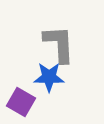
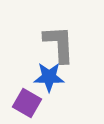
purple square: moved 6 px right, 1 px down
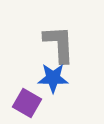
blue star: moved 4 px right, 1 px down
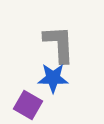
purple square: moved 1 px right, 2 px down
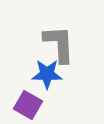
blue star: moved 6 px left, 4 px up
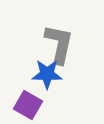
gray L-shape: rotated 15 degrees clockwise
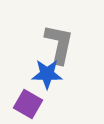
purple square: moved 1 px up
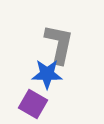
purple square: moved 5 px right
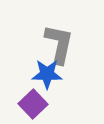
purple square: rotated 16 degrees clockwise
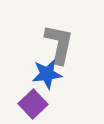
blue star: rotated 8 degrees counterclockwise
